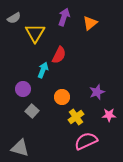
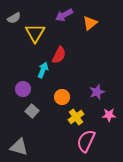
purple arrow: moved 2 px up; rotated 138 degrees counterclockwise
pink semicircle: rotated 40 degrees counterclockwise
gray triangle: moved 1 px left, 1 px up
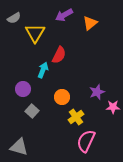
pink star: moved 4 px right, 8 px up
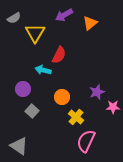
cyan arrow: rotated 98 degrees counterclockwise
yellow cross: rotated 14 degrees counterclockwise
gray triangle: moved 1 px up; rotated 18 degrees clockwise
